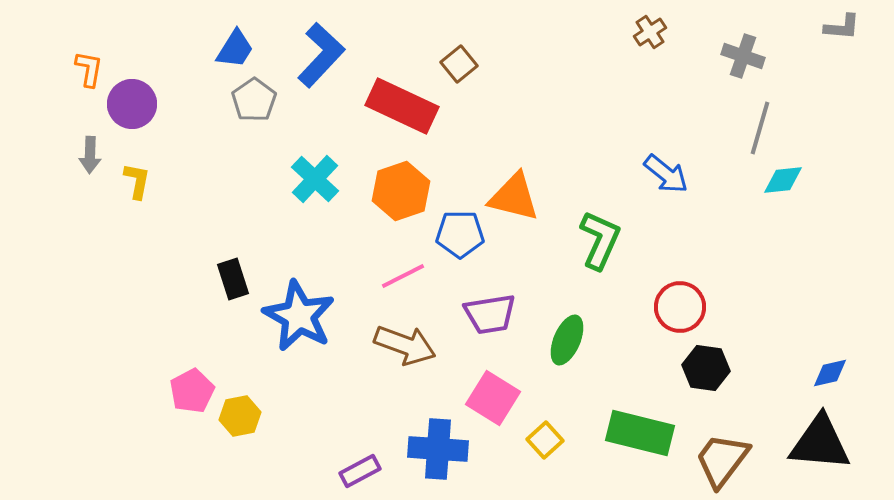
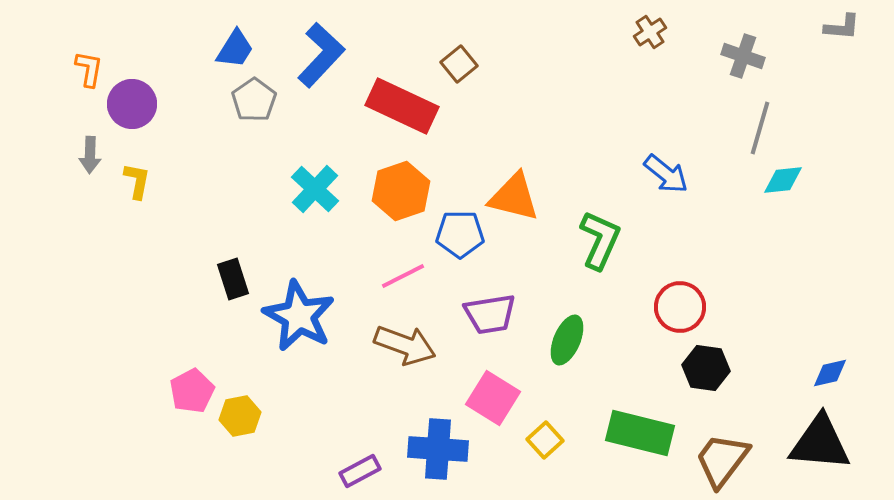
cyan cross: moved 10 px down
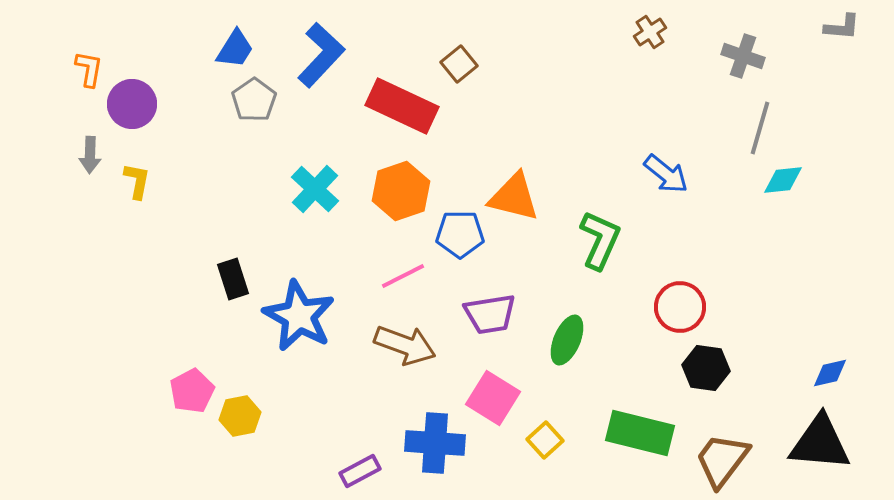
blue cross: moved 3 px left, 6 px up
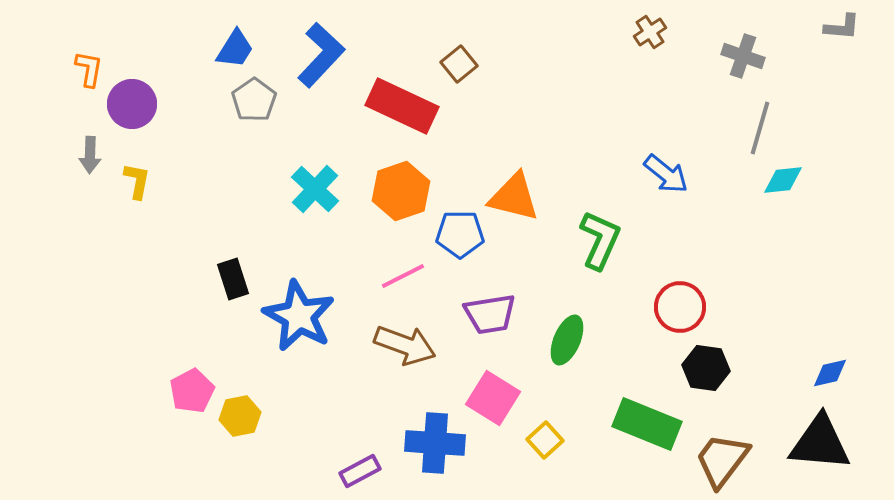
green rectangle: moved 7 px right, 9 px up; rotated 8 degrees clockwise
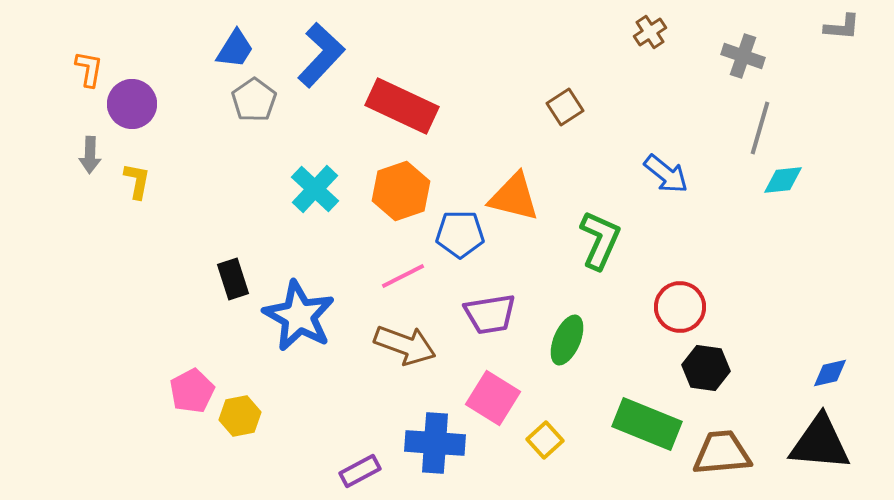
brown square: moved 106 px right, 43 px down; rotated 6 degrees clockwise
brown trapezoid: moved 7 px up; rotated 48 degrees clockwise
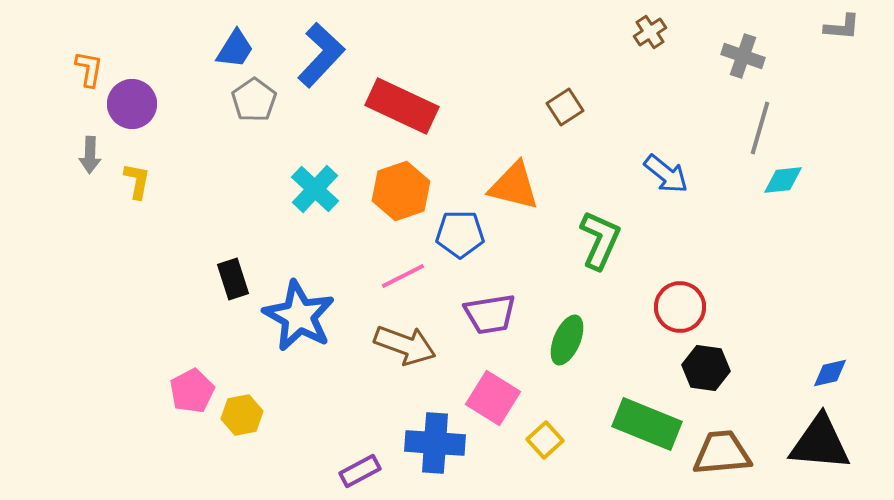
orange triangle: moved 11 px up
yellow hexagon: moved 2 px right, 1 px up
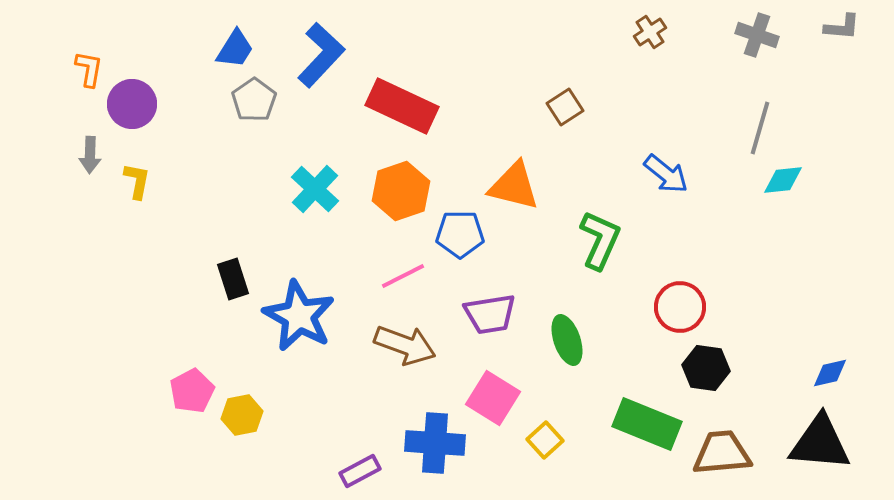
gray cross: moved 14 px right, 21 px up
green ellipse: rotated 42 degrees counterclockwise
